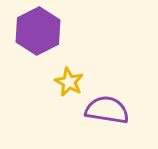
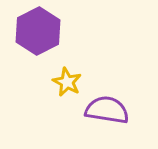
yellow star: moved 2 px left
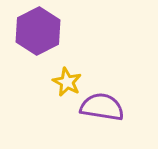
purple semicircle: moved 5 px left, 3 px up
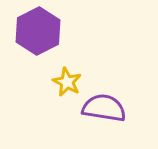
purple semicircle: moved 2 px right, 1 px down
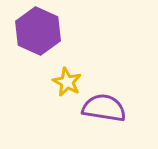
purple hexagon: rotated 9 degrees counterclockwise
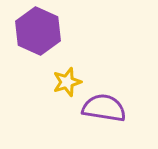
yellow star: rotated 28 degrees clockwise
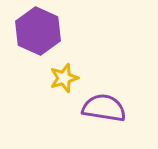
yellow star: moved 3 px left, 4 px up
